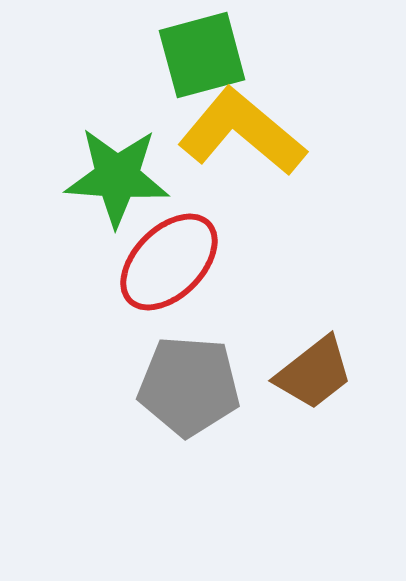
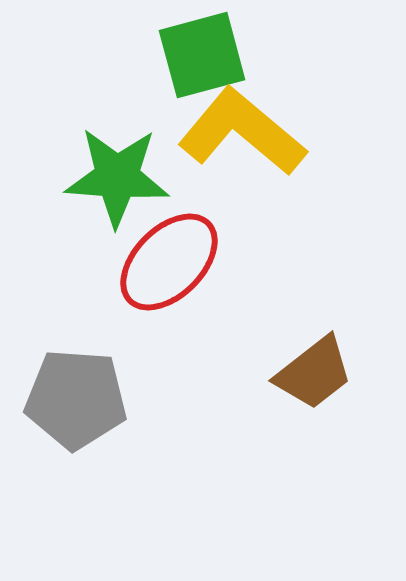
gray pentagon: moved 113 px left, 13 px down
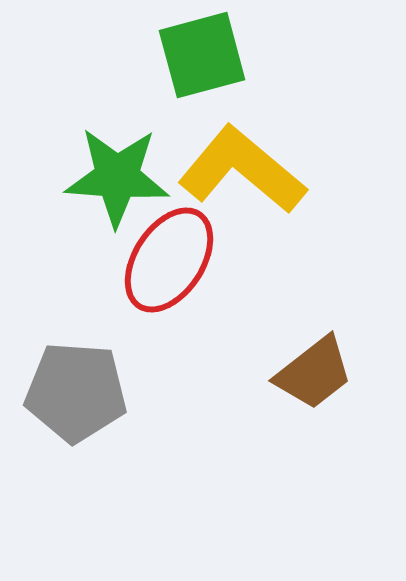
yellow L-shape: moved 38 px down
red ellipse: moved 2 px up; rotated 12 degrees counterclockwise
gray pentagon: moved 7 px up
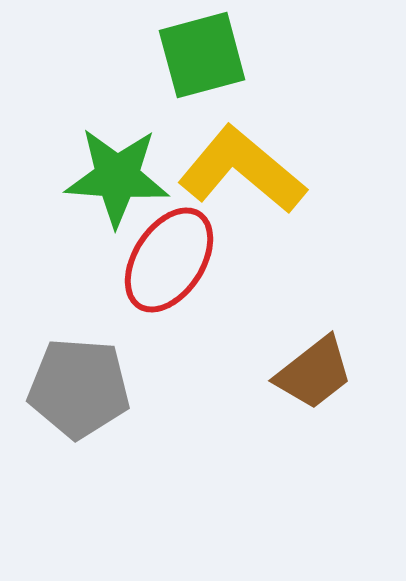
gray pentagon: moved 3 px right, 4 px up
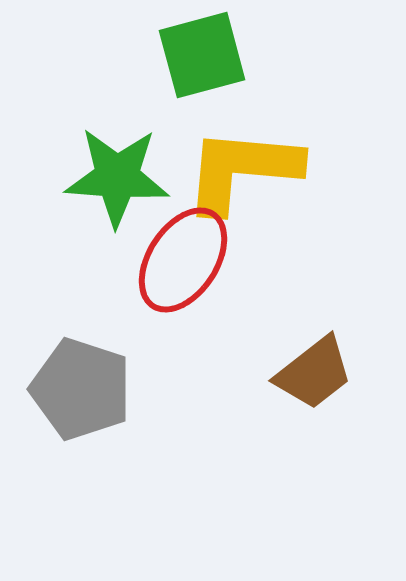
yellow L-shape: rotated 35 degrees counterclockwise
red ellipse: moved 14 px right
gray pentagon: moved 2 px right, 1 px down; rotated 14 degrees clockwise
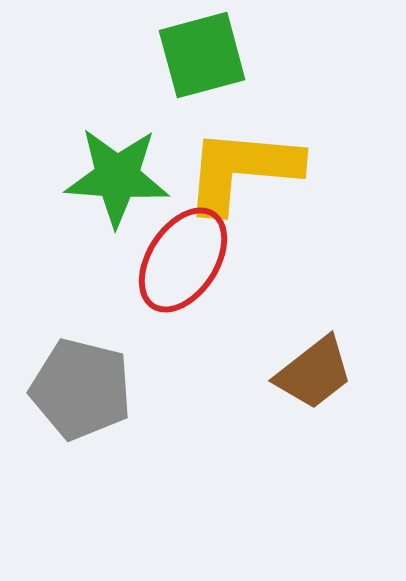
gray pentagon: rotated 4 degrees counterclockwise
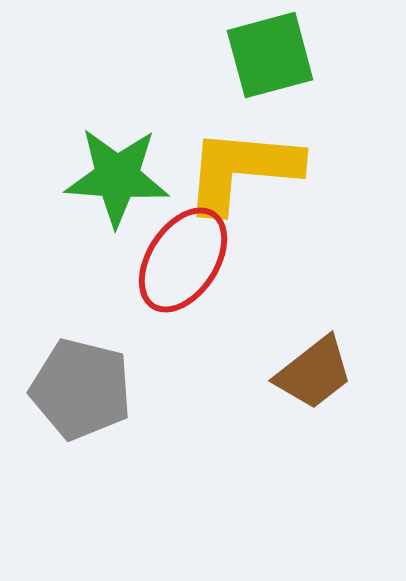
green square: moved 68 px right
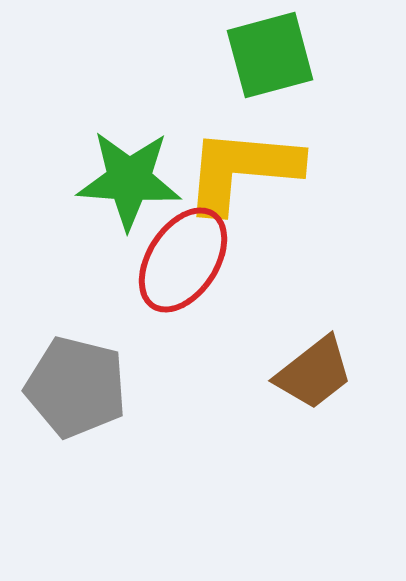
green star: moved 12 px right, 3 px down
gray pentagon: moved 5 px left, 2 px up
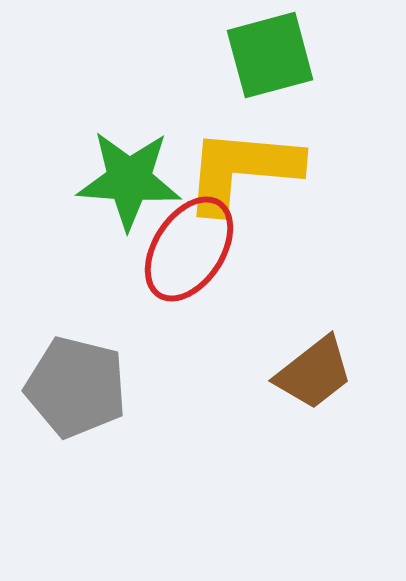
red ellipse: moved 6 px right, 11 px up
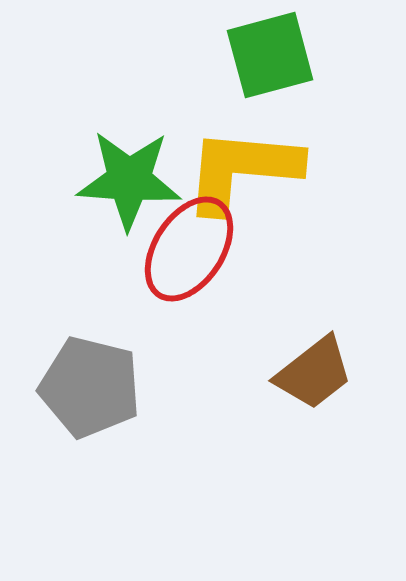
gray pentagon: moved 14 px right
